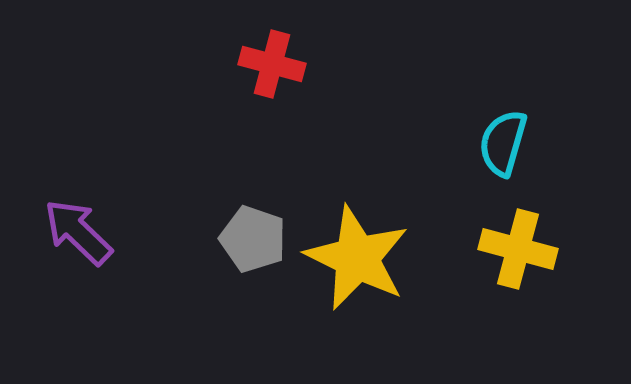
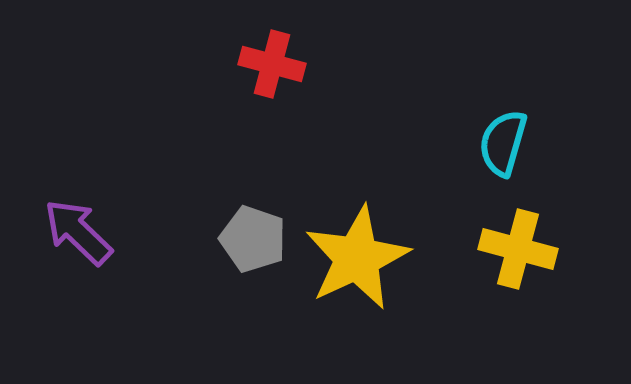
yellow star: rotated 21 degrees clockwise
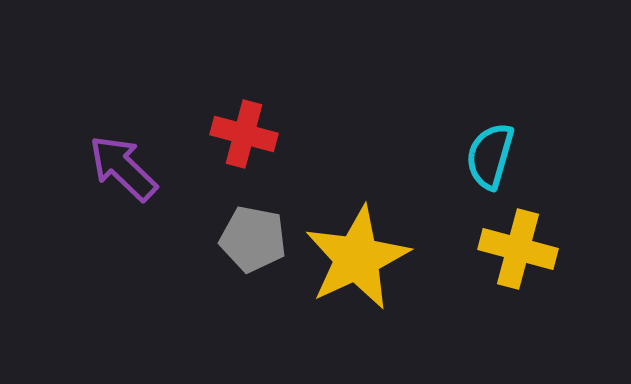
red cross: moved 28 px left, 70 px down
cyan semicircle: moved 13 px left, 13 px down
purple arrow: moved 45 px right, 64 px up
gray pentagon: rotated 8 degrees counterclockwise
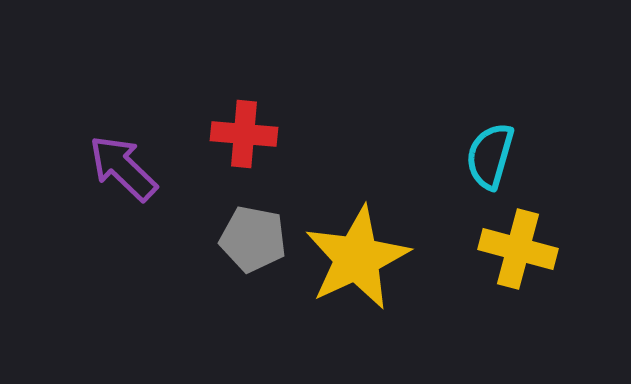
red cross: rotated 10 degrees counterclockwise
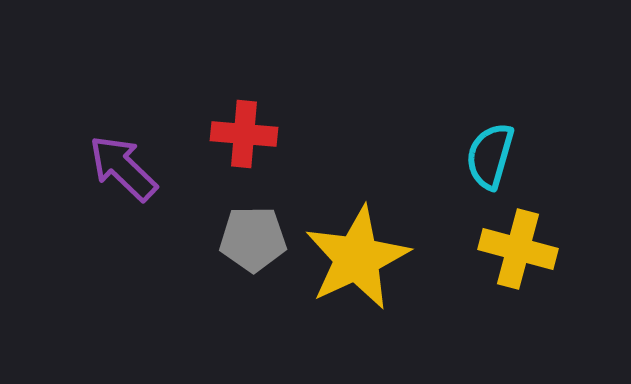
gray pentagon: rotated 12 degrees counterclockwise
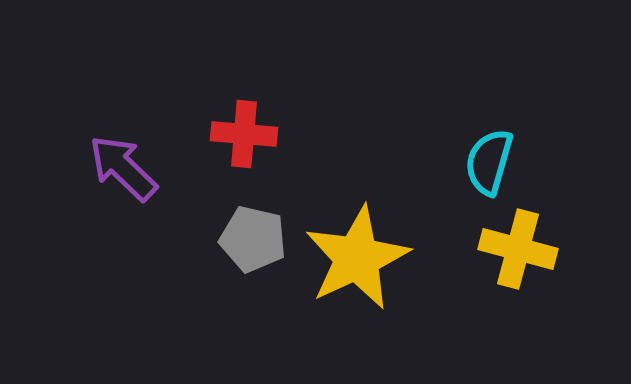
cyan semicircle: moved 1 px left, 6 px down
gray pentagon: rotated 14 degrees clockwise
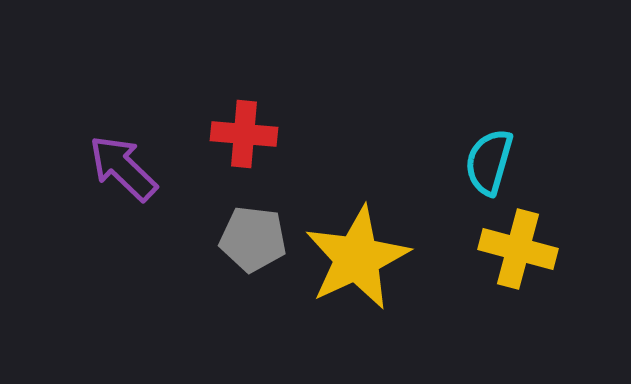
gray pentagon: rotated 6 degrees counterclockwise
